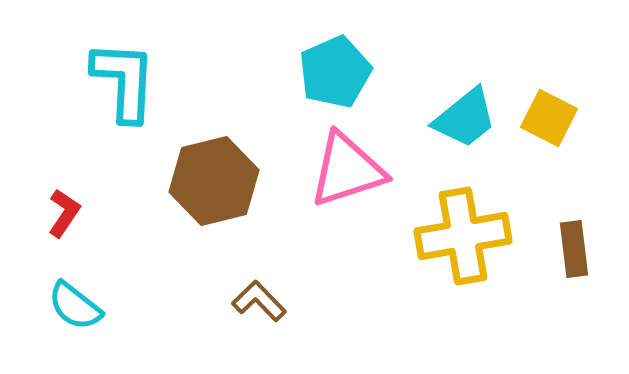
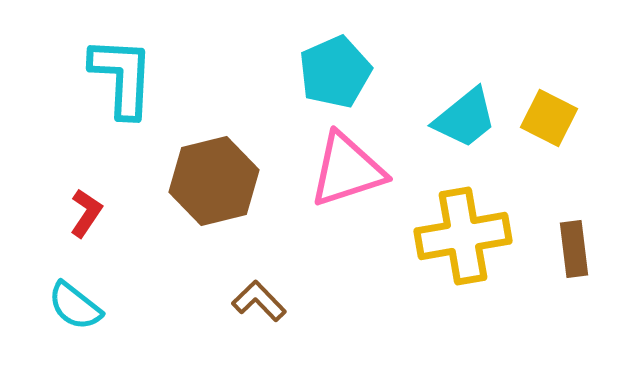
cyan L-shape: moved 2 px left, 4 px up
red L-shape: moved 22 px right
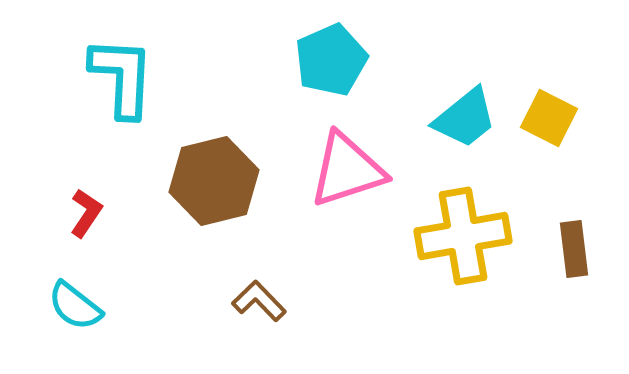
cyan pentagon: moved 4 px left, 12 px up
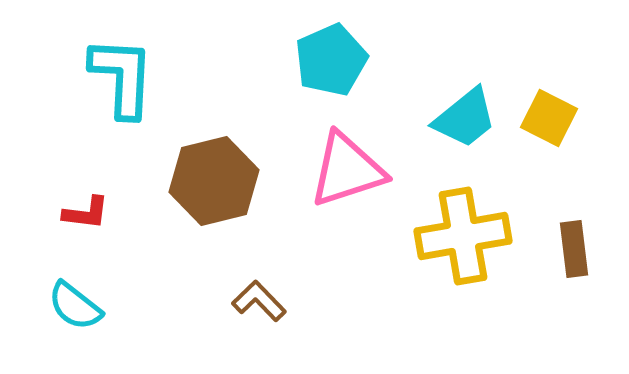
red L-shape: rotated 63 degrees clockwise
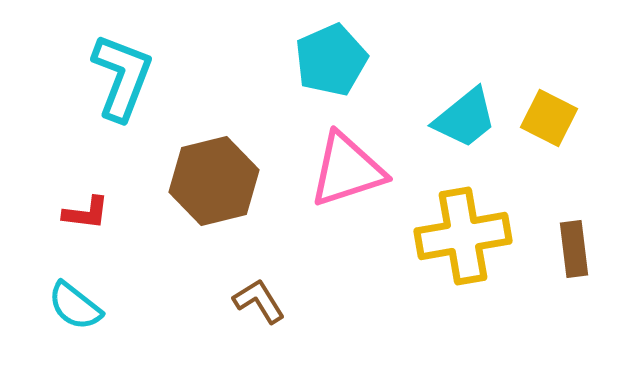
cyan L-shape: rotated 18 degrees clockwise
brown L-shape: rotated 12 degrees clockwise
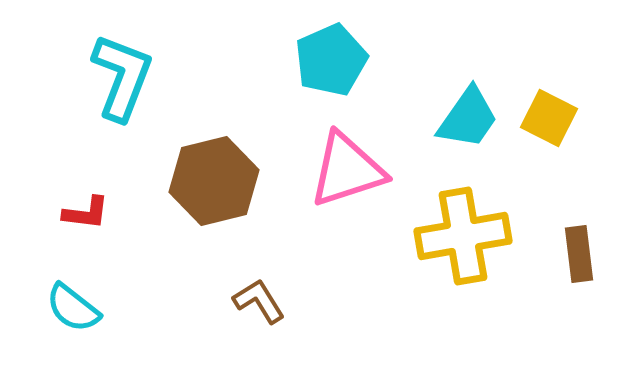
cyan trapezoid: moved 3 px right; rotated 16 degrees counterclockwise
brown rectangle: moved 5 px right, 5 px down
cyan semicircle: moved 2 px left, 2 px down
